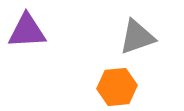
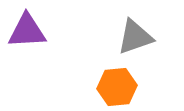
gray triangle: moved 2 px left
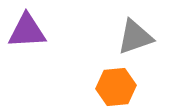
orange hexagon: moved 1 px left
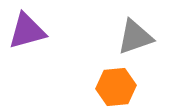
purple triangle: rotated 12 degrees counterclockwise
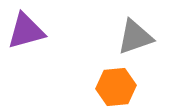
purple triangle: moved 1 px left
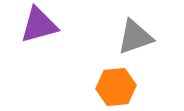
purple triangle: moved 13 px right, 6 px up
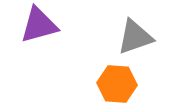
orange hexagon: moved 1 px right, 3 px up; rotated 9 degrees clockwise
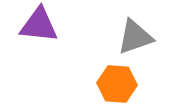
purple triangle: rotated 21 degrees clockwise
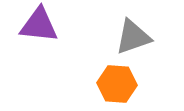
gray triangle: moved 2 px left
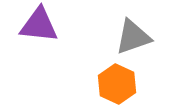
orange hexagon: rotated 21 degrees clockwise
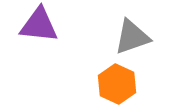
gray triangle: moved 1 px left
